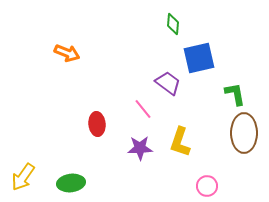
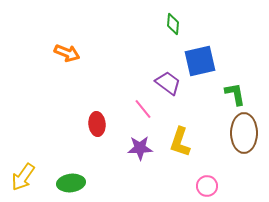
blue square: moved 1 px right, 3 px down
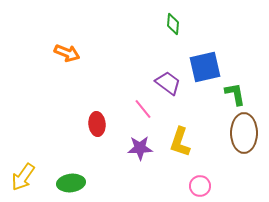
blue square: moved 5 px right, 6 px down
pink circle: moved 7 px left
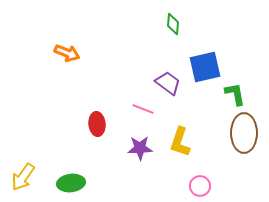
pink line: rotated 30 degrees counterclockwise
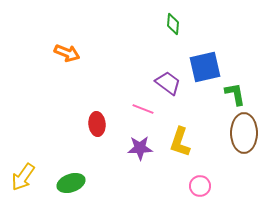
green ellipse: rotated 12 degrees counterclockwise
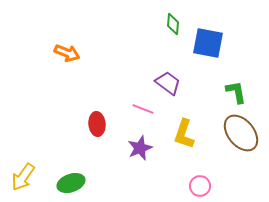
blue square: moved 3 px right, 24 px up; rotated 24 degrees clockwise
green L-shape: moved 1 px right, 2 px up
brown ellipse: moved 3 px left; rotated 39 degrees counterclockwise
yellow L-shape: moved 4 px right, 8 px up
purple star: rotated 20 degrees counterclockwise
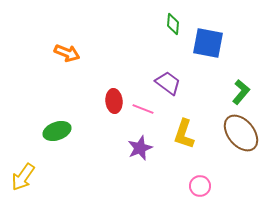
green L-shape: moved 5 px right; rotated 50 degrees clockwise
red ellipse: moved 17 px right, 23 px up
green ellipse: moved 14 px left, 52 px up
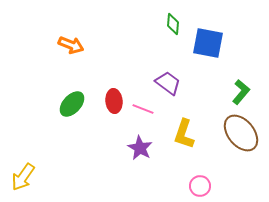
orange arrow: moved 4 px right, 8 px up
green ellipse: moved 15 px right, 27 px up; rotated 28 degrees counterclockwise
purple star: rotated 20 degrees counterclockwise
